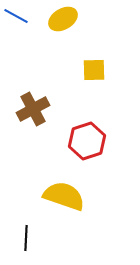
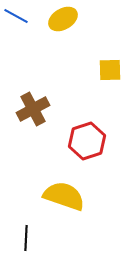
yellow square: moved 16 px right
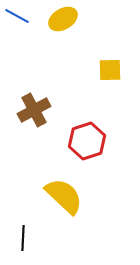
blue line: moved 1 px right
brown cross: moved 1 px right, 1 px down
yellow semicircle: rotated 24 degrees clockwise
black line: moved 3 px left
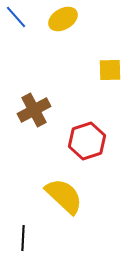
blue line: moved 1 px left, 1 px down; rotated 20 degrees clockwise
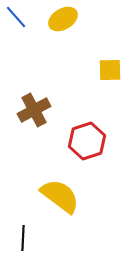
yellow semicircle: moved 4 px left; rotated 6 degrees counterclockwise
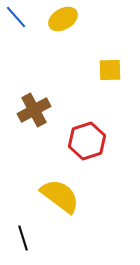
black line: rotated 20 degrees counterclockwise
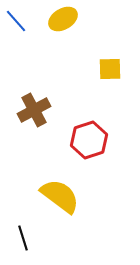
blue line: moved 4 px down
yellow square: moved 1 px up
red hexagon: moved 2 px right, 1 px up
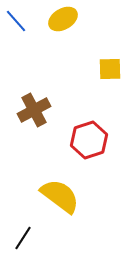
black line: rotated 50 degrees clockwise
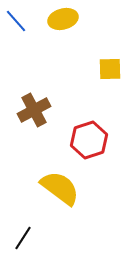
yellow ellipse: rotated 16 degrees clockwise
yellow semicircle: moved 8 px up
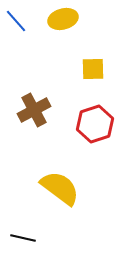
yellow square: moved 17 px left
red hexagon: moved 6 px right, 16 px up
black line: rotated 70 degrees clockwise
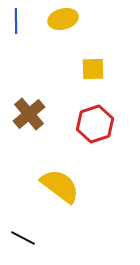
blue line: rotated 40 degrees clockwise
brown cross: moved 5 px left, 4 px down; rotated 12 degrees counterclockwise
yellow semicircle: moved 2 px up
black line: rotated 15 degrees clockwise
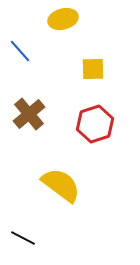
blue line: moved 4 px right, 30 px down; rotated 40 degrees counterclockwise
yellow semicircle: moved 1 px right, 1 px up
